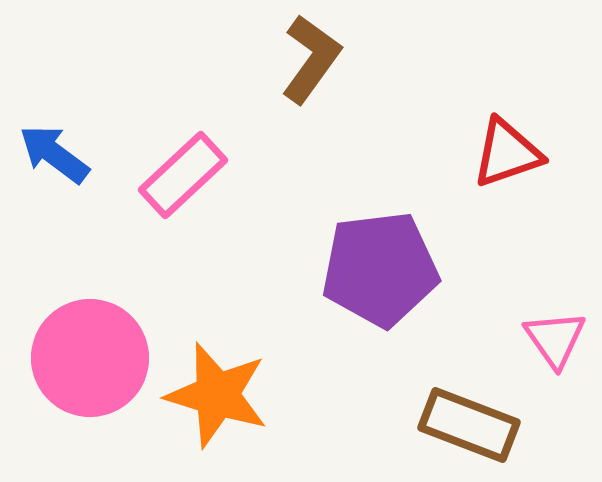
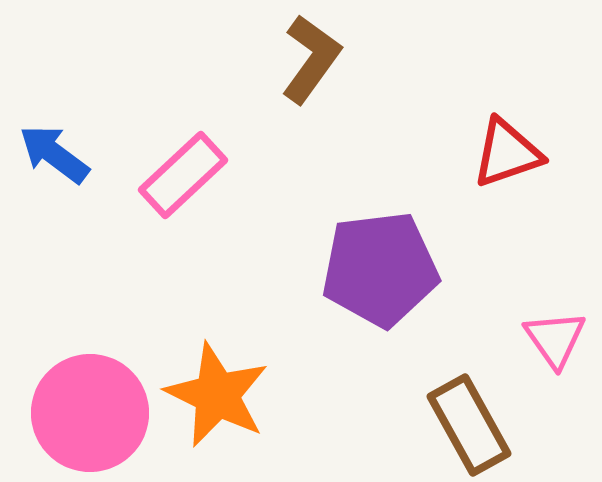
pink circle: moved 55 px down
orange star: rotated 9 degrees clockwise
brown rectangle: rotated 40 degrees clockwise
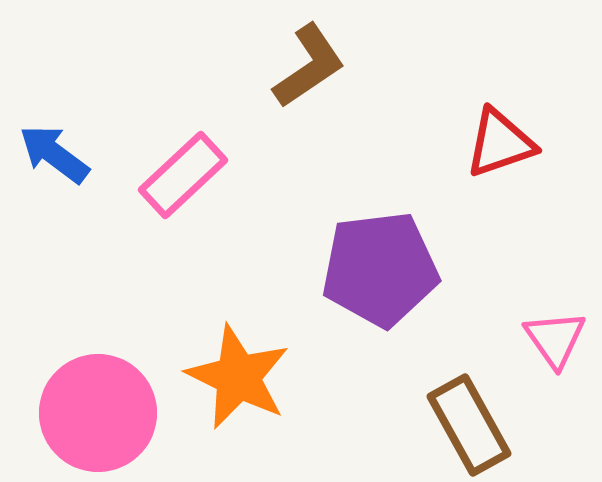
brown L-shape: moved 2 px left, 7 px down; rotated 20 degrees clockwise
red triangle: moved 7 px left, 10 px up
orange star: moved 21 px right, 18 px up
pink circle: moved 8 px right
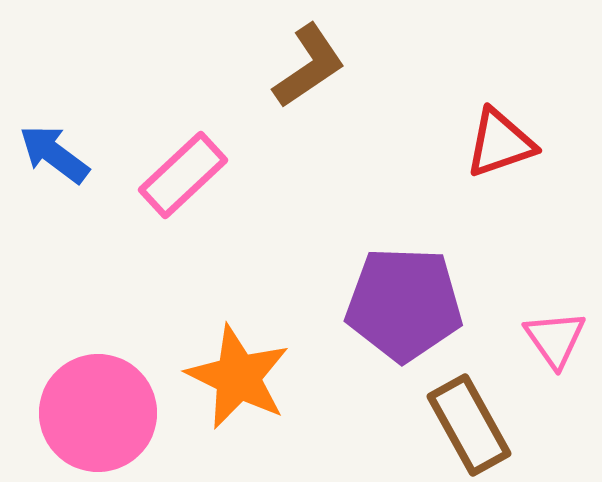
purple pentagon: moved 24 px right, 35 px down; rotated 9 degrees clockwise
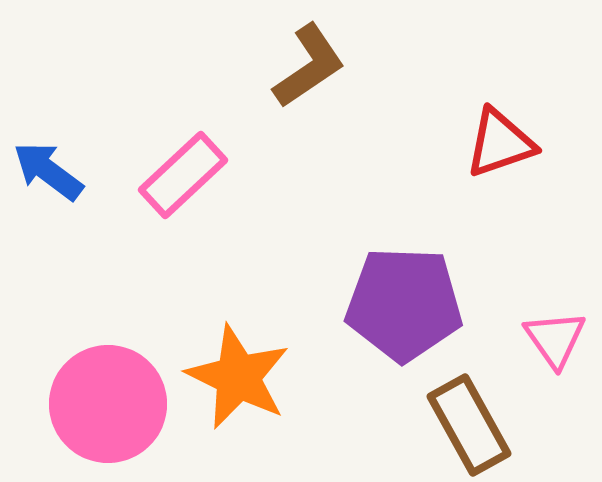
blue arrow: moved 6 px left, 17 px down
pink circle: moved 10 px right, 9 px up
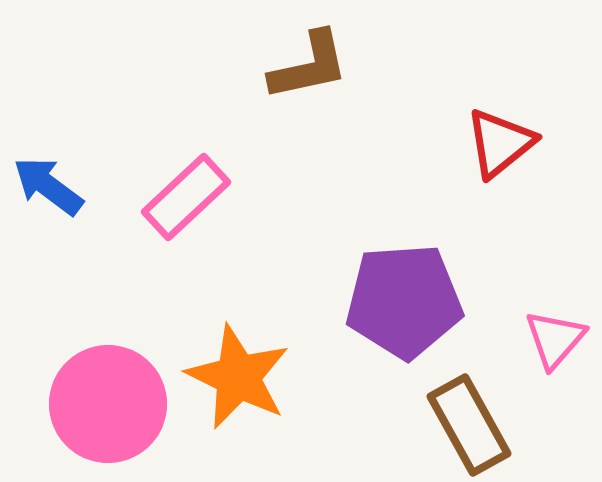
brown L-shape: rotated 22 degrees clockwise
red triangle: rotated 20 degrees counterclockwise
blue arrow: moved 15 px down
pink rectangle: moved 3 px right, 22 px down
purple pentagon: moved 3 px up; rotated 6 degrees counterclockwise
pink triangle: rotated 16 degrees clockwise
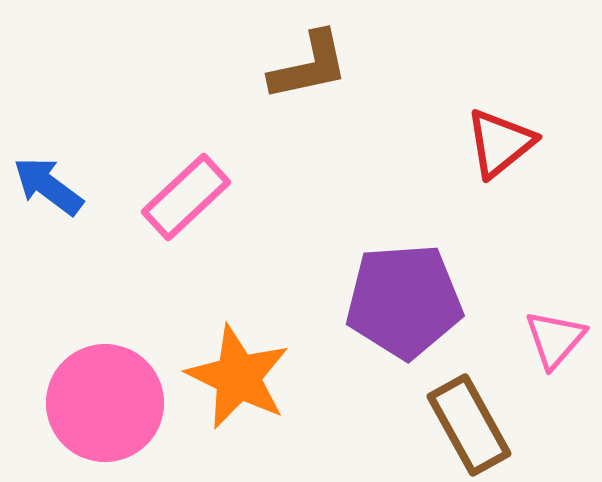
pink circle: moved 3 px left, 1 px up
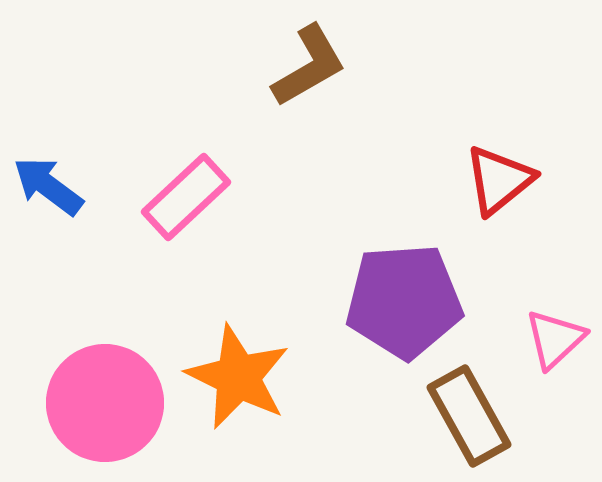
brown L-shape: rotated 18 degrees counterclockwise
red triangle: moved 1 px left, 37 px down
pink triangle: rotated 6 degrees clockwise
brown rectangle: moved 9 px up
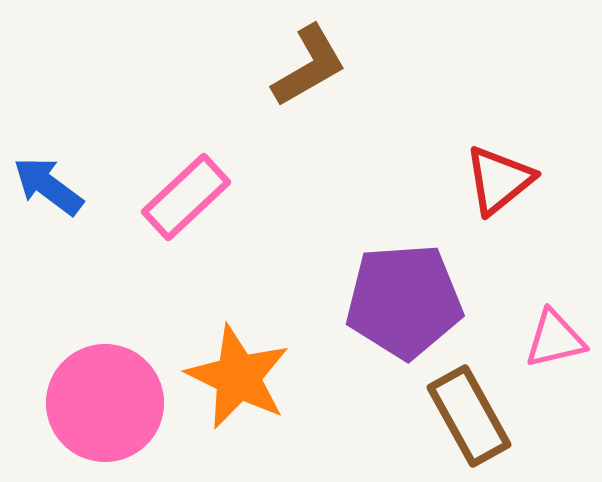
pink triangle: rotated 30 degrees clockwise
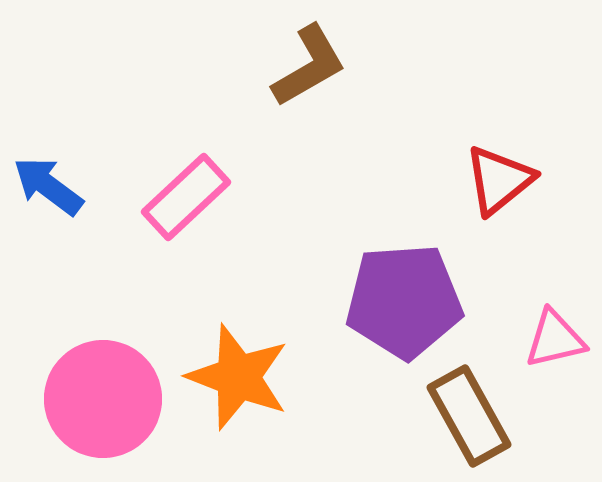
orange star: rotated 5 degrees counterclockwise
pink circle: moved 2 px left, 4 px up
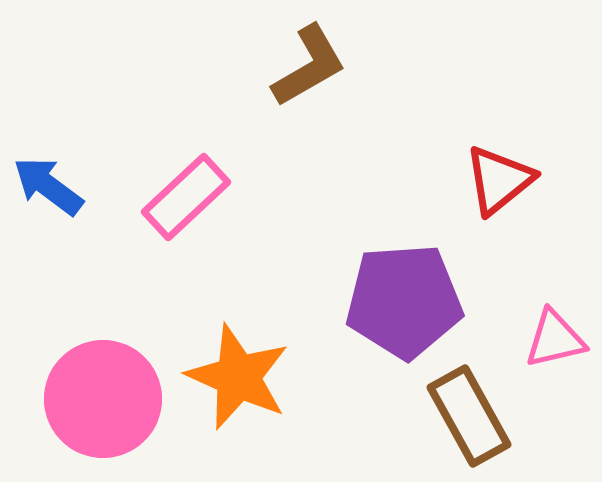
orange star: rotated 3 degrees clockwise
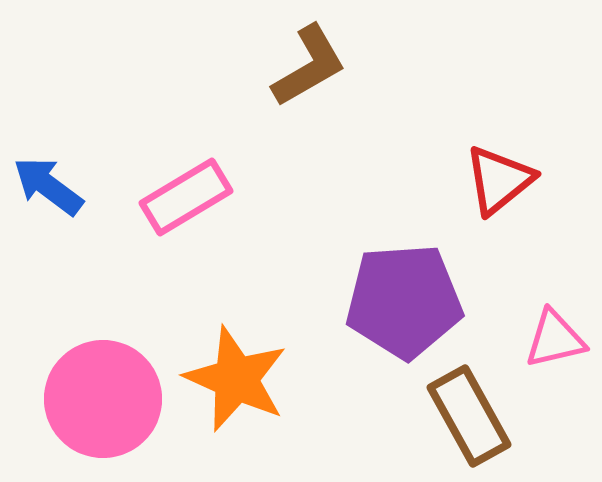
pink rectangle: rotated 12 degrees clockwise
orange star: moved 2 px left, 2 px down
